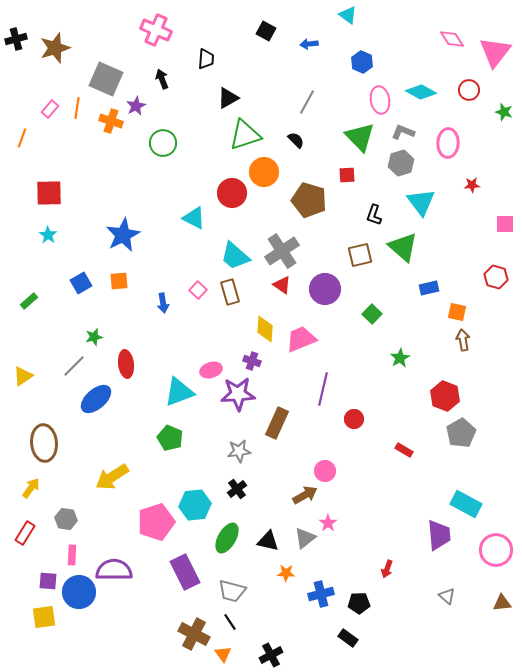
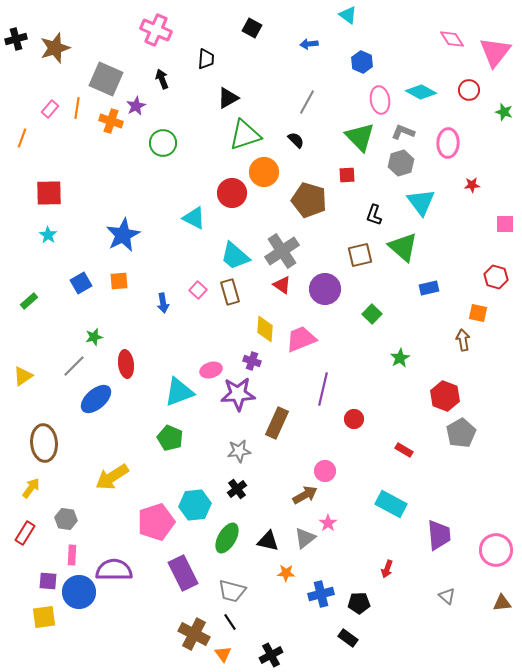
black square at (266, 31): moved 14 px left, 3 px up
orange square at (457, 312): moved 21 px right, 1 px down
cyan rectangle at (466, 504): moved 75 px left
purple rectangle at (185, 572): moved 2 px left, 1 px down
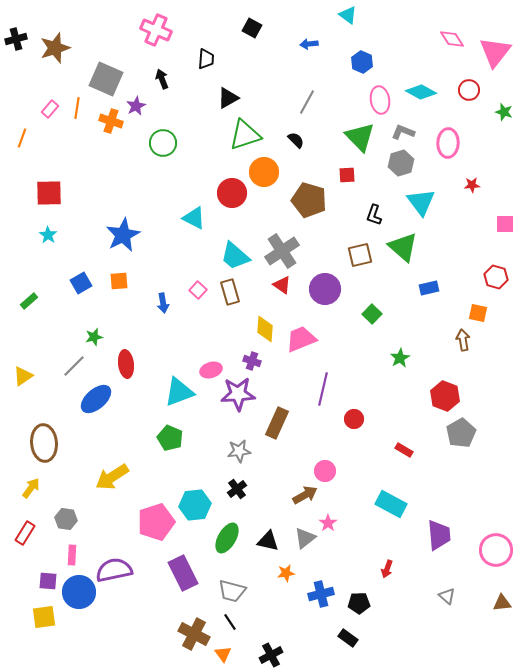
purple semicircle at (114, 570): rotated 12 degrees counterclockwise
orange star at (286, 573): rotated 12 degrees counterclockwise
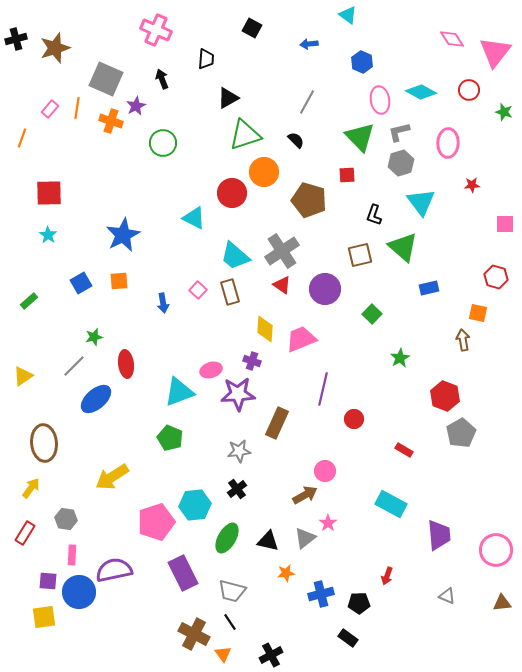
gray L-shape at (403, 132): moved 4 px left; rotated 35 degrees counterclockwise
red arrow at (387, 569): moved 7 px down
gray triangle at (447, 596): rotated 18 degrees counterclockwise
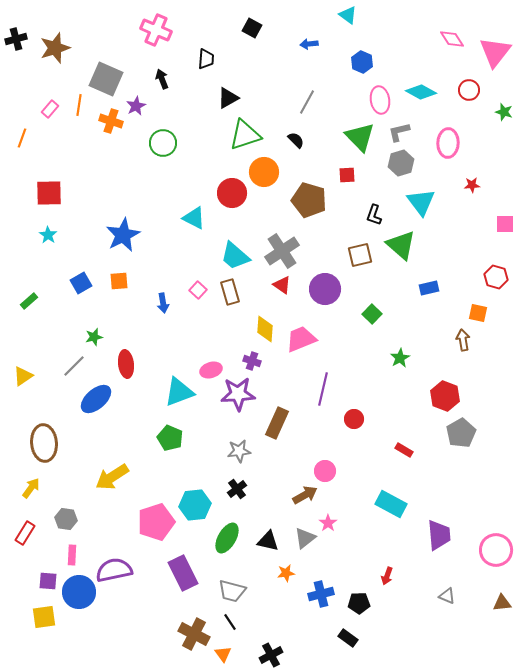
orange line at (77, 108): moved 2 px right, 3 px up
green triangle at (403, 247): moved 2 px left, 2 px up
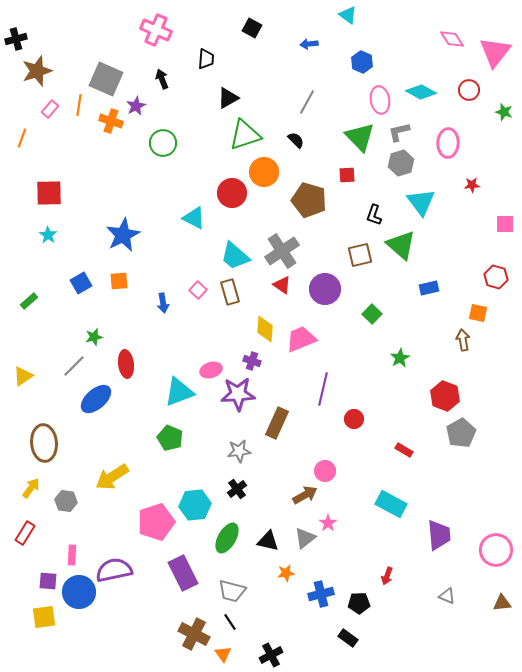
brown star at (55, 48): moved 18 px left, 23 px down
gray hexagon at (66, 519): moved 18 px up
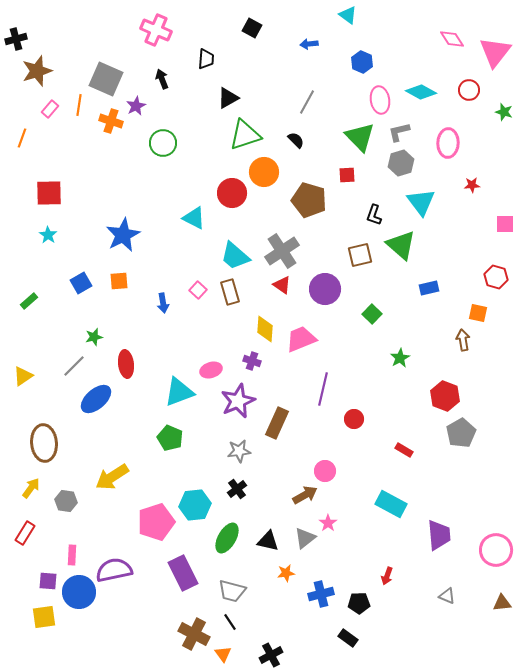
purple star at (238, 394): moved 7 px down; rotated 20 degrees counterclockwise
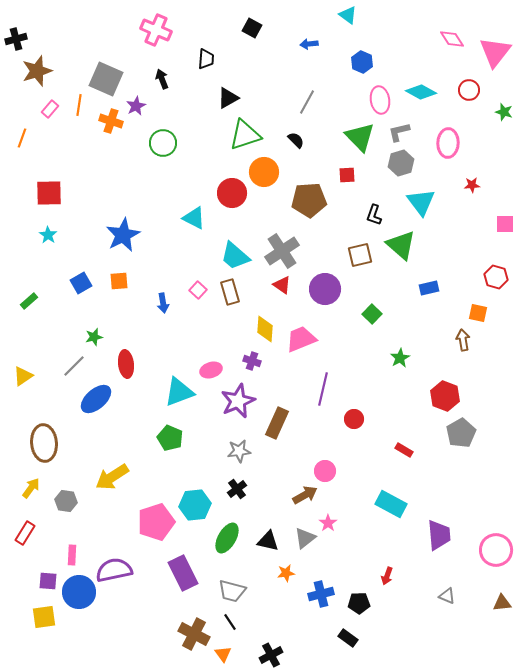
brown pentagon at (309, 200): rotated 20 degrees counterclockwise
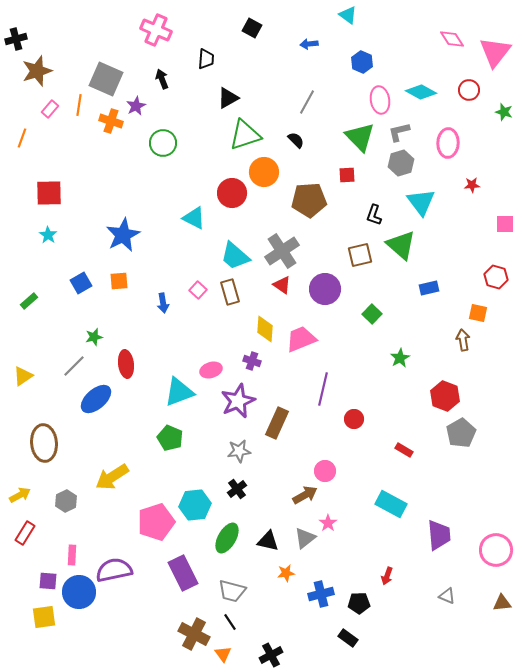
yellow arrow at (31, 488): moved 11 px left, 7 px down; rotated 25 degrees clockwise
gray hexagon at (66, 501): rotated 25 degrees clockwise
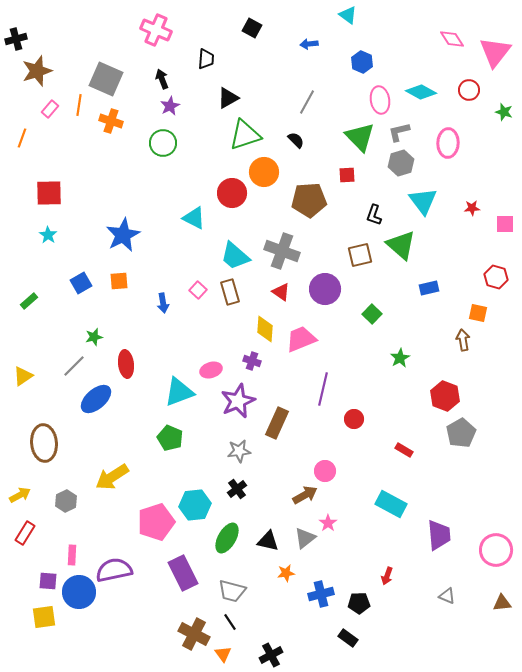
purple star at (136, 106): moved 34 px right
red star at (472, 185): moved 23 px down
cyan triangle at (421, 202): moved 2 px right, 1 px up
gray cross at (282, 251): rotated 36 degrees counterclockwise
red triangle at (282, 285): moved 1 px left, 7 px down
